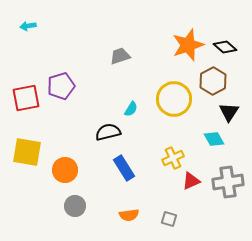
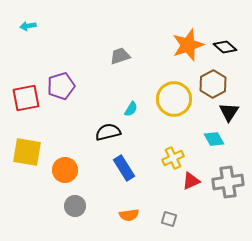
brown hexagon: moved 3 px down
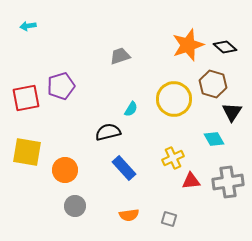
brown hexagon: rotated 16 degrees counterclockwise
black triangle: moved 3 px right
blue rectangle: rotated 10 degrees counterclockwise
red triangle: rotated 18 degrees clockwise
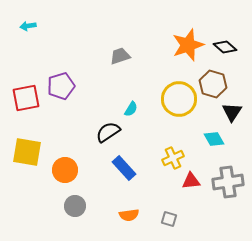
yellow circle: moved 5 px right
black semicircle: rotated 20 degrees counterclockwise
